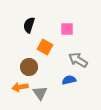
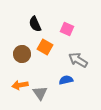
black semicircle: moved 6 px right, 1 px up; rotated 42 degrees counterclockwise
pink square: rotated 24 degrees clockwise
brown circle: moved 7 px left, 13 px up
blue semicircle: moved 3 px left
orange arrow: moved 2 px up
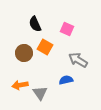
brown circle: moved 2 px right, 1 px up
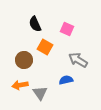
brown circle: moved 7 px down
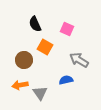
gray arrow: moved 1 px right
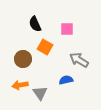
pink square: rotated 24 degrees counterclockwise
brown circle: moved 1 px left, 1 px up
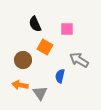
brown circle: moved 1 px down
blue semicircle: moved 6 px left, 4 px up; rotated 64 degrees counterclockwise
orange arrow: rotated 21 degrees clockwise
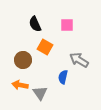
pink square: moved 4 px up
blue semicircle: moved 3 px right, 1 px down
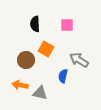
black semicircle: rotated 21 degrees clockwise
orange square: moved 1 px right, 2 px down
brown circle: moved 3 px right
blue semicircle: moved 1 px up
gray triangle: rotated 42 degrees counterclockwise
